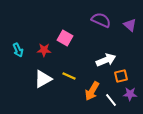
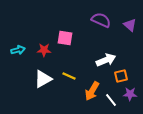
pink square: rotated 21 degrees counterclockwise
cyan arrow: rotated 80 degrees counterclockwise
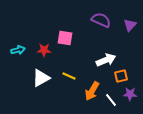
purple triangle: rotated 32 degrees clockwise
white triangle: moved 2 px left, 1 px up
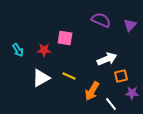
cyan arrow: rotated 72 degrees clockwise
white arrow: moved 1 px right, 1 px up
purple star: moved 2 px right, 1 px up
white line: moved 4 px down
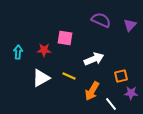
cyan arrow: moved 2 px down; rotated 144 degrees counterclockwise
white arrow: moved 13 px left
purple star: moved 1 px left
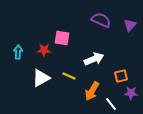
pink square: moved 3 px left
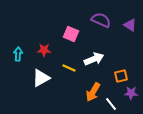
purple triangle: rotated 40 degrees counterclockwise
pink square: moved 9 px right, 4 px up; rotated 14 degrees clockwise
cyan arrow: moved 2 px down
yellow line: moved 8 px up
orange arrow: moved 1 px right, 1 px down
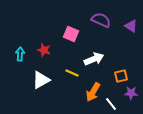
purple triangle: moved 1 px right, 1 px down
red star: rotated 16 degrees clockwise
cyan arrow: moved 2 px right
yellow line: moved 3 px right, 5 px down
white triangle: moved 2 px down
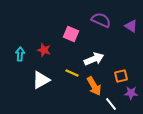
orange arrow: moved 1 px right, 6 px up; rotated 60 degrees counterclockwise
